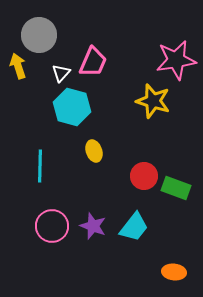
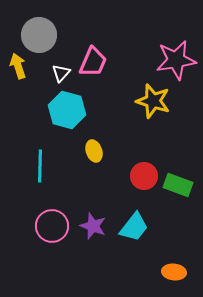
cyan hexagon: moved 5 px left, 3 px down
green rectangle: moved 2 px right, 3 px up
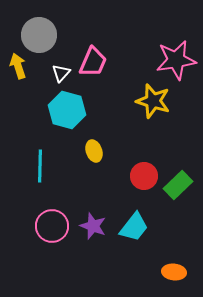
green rectangle: rotated 64 degrees counterclockwise
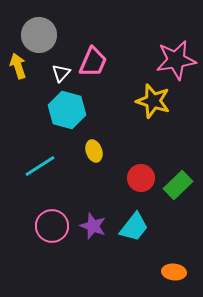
cyan line: rotated 56 degrees clockwise
red circle: moved 3 px left, 2 px down
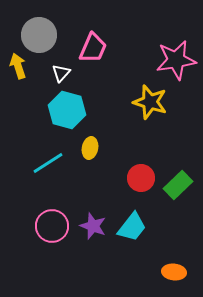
pink trapezoid: moved 14 px up
yellow star: moved 3 px left, 1 px down
yellow ellipse: moved 4 px left, 3 px up; rotated 30 degrees clockwise
cyan line: moved 8 px right, 3 px up
cyan trapezoid: moved 2 px left
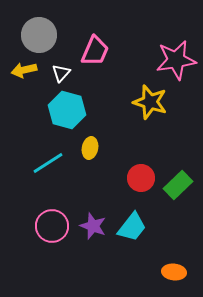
pink trapezoid: moved 2 px right, 3 px down
yellow arrow: moved 6 px right, 4 px down; rotated 85 degrees counterclockwise
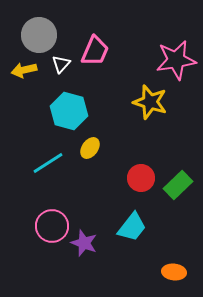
white triangle: moved 9 px up
cyan hexagon: moved 2 px right, 1 px down
yellow ellipse: rotated 25 degrees clockwise
purple star: moved 9 px left, 17 px down
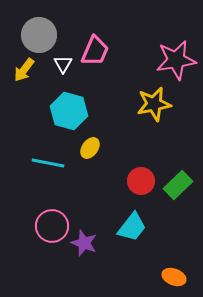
white triangle: moved 2 px right; rotated 12 degrees counterclockwise
yellow arrow: rotated 40 degrees counterclockwise
yellow star: moved 4 px right, 2 px down; rotated 28 degrees counterclockwise
cyan line: rotated 44 degrees clockwise
red circle: moved 3 px down
orange ellipse: moved 5 px down; rotated 15 degrees clockwise
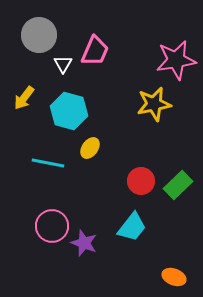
yellow arrow: moved 28 px down
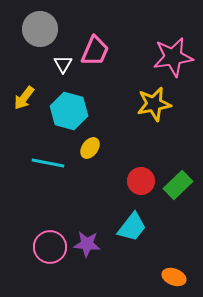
gray circle: moved 1 px right, 6 px up
pink star: moved 3 px left, 3 px up
pink circle: moved 2 px left, 21 px down
purple star: moved 3 px right, 1 px down; rotated 16 degrees counterclockwise
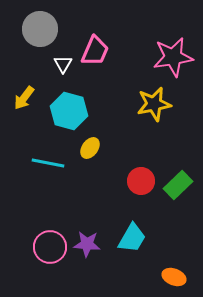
cyan trapezoid: moved 11 px down; rotated 8 degrees counterclockwise
